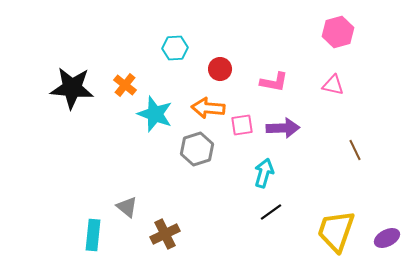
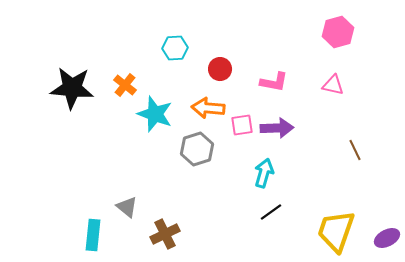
purple arrow: moved 6 px left
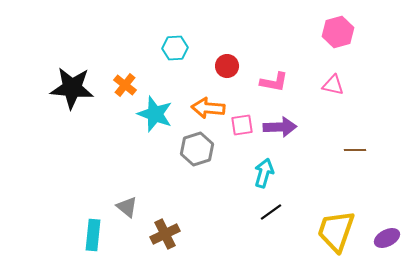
red circle: moved 7 px right, 3 px up
purple arrow: moved 3 px right, 1 px up
brown line: rotated 65 degrees counterclockwise
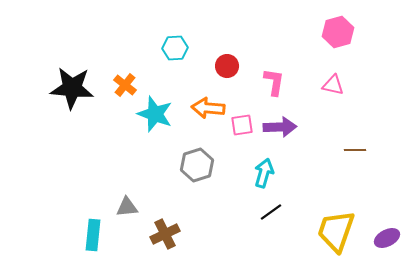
pink L-shape: rotated 92 degrees counterclockwise
gray hexagon: moved 16 px down
gray triangle: rotated 45 degrees counterclockwise
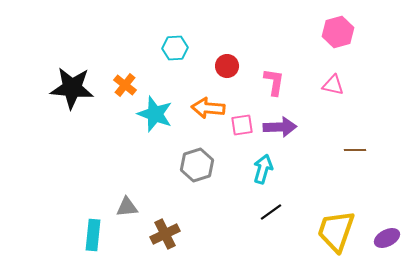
cyan arrow: moved 1 px left, 4 px up
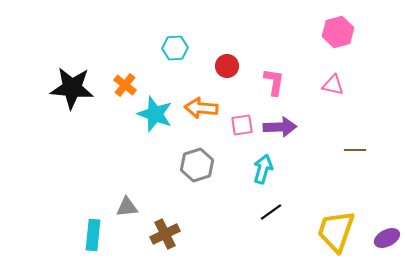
orange arrow: moved 7 px left
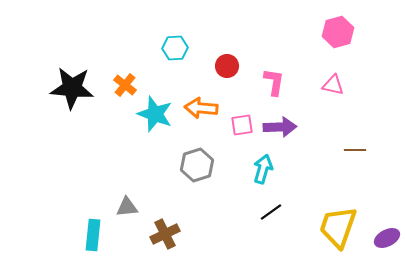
yellow trapezoid: moved 2 px right, 4 px up
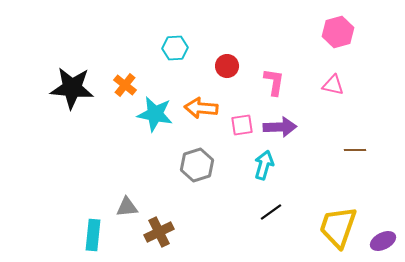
cyan star: rotated 9 degrees counterclockwise
cyan arrow: moved 1 px right, 4 px up
brown cross: moved 6 px left, 2 px up
purple ellipse: moved 4 px left, 3 px down
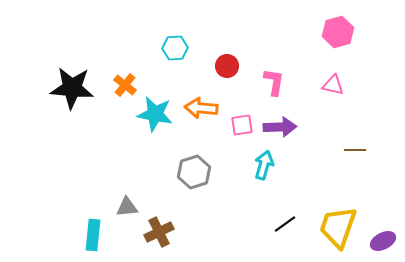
gray hexagon: moved 3 px left, 7 px down
black line: moved 14 px right, 12 px down
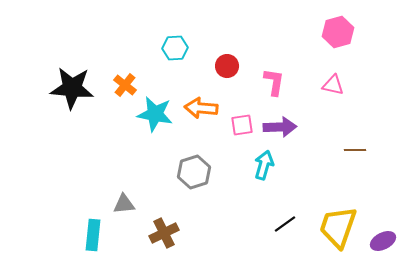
gray triangle: moved 3 px left, 3 px up
brown cross: moved 5 px right, 1 px down
